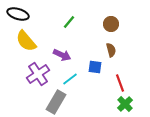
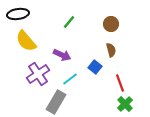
black ellipse: rotated 25 degrees counterclockwise
blue square: rotated 32 degrees clockwise
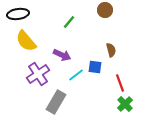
brown circle: moved 6 px left, 14 px up
blue square: rotated 32 degrees counterclockwise
cyan line: moved 6 px right, 4 px up
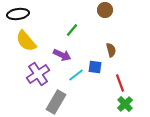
green line: moved 3 px right, 8 px down
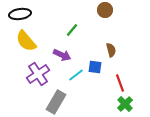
black ellipse: moved 2 px right
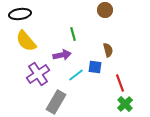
green line: moved 1 px right, 4 px down; rotated 56 degrees counterclockwise
brown semicircle: moved 3 px left
purple arrow: rotated 36 degrees counterclockwise
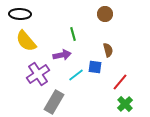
brown circle: moved 4 px down
black ellipse: rotated 10 degrees clockwise
red line: moved 1 px up; rotated 60 degrees clockwise
gray rectangle: moved 2 px left
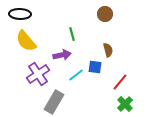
green line: moved 1 px left
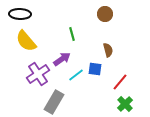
purple arrow: moved 4 px down; rotated 24 degrees counterclockwise
blue square: moved 2 px down
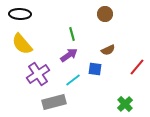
yellow semicircle: moved 4 px left, 3 px down
brown semicircle: rotated 80 degrees clockwise
purple arrow: moved 7 px right, 4 px up
cyan line: moved 3 px left, 5 px down
red line: moved 17 px right, 15 px up
gray rectangle: rotated 45 degrees clockwise
